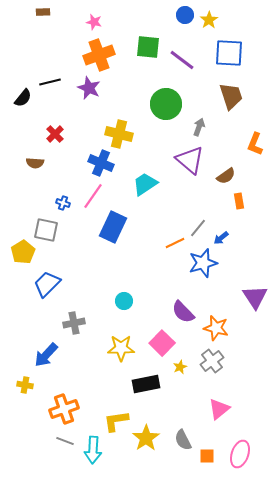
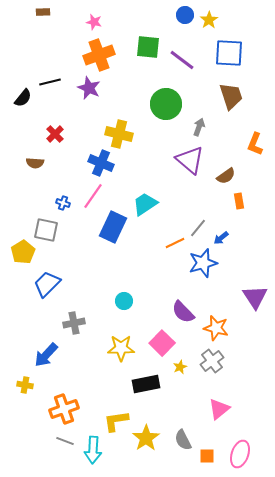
cyan trapezoid at (145, 184): moved 20 px down
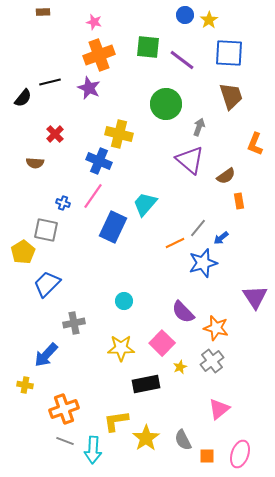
blue cross at (101, 163): moved 2 px left, 2 px up
cyan trapezoid at (145, 204): rotated 16 degrees counterclockwise
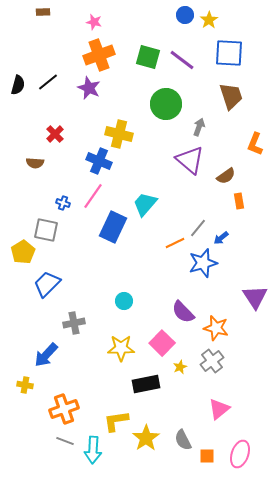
green square at (148, 47): moved 10 px down; rotated 10 degrees clockwise
black line at (50, 82): moved 2 px left; rotated 25 degrees counterclockwise
black semicircle at (23, 98): moved 5 px left, 13 px up; rotated 24 degrees counterclockwise
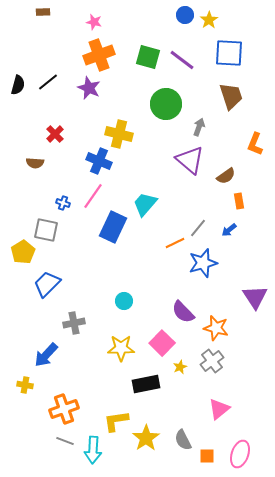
blue arrow at (221, 238): moved 8 px right, 8 px up
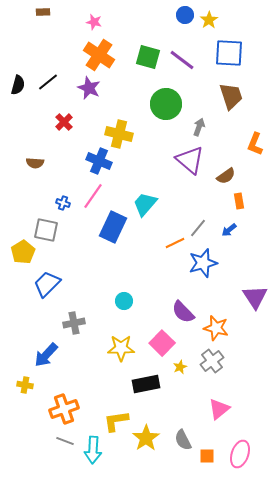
orange cross at (99, 55): rotated 36 degrees counterclockwise
red cross at (55, 134): moved 9 px right, 12 px up
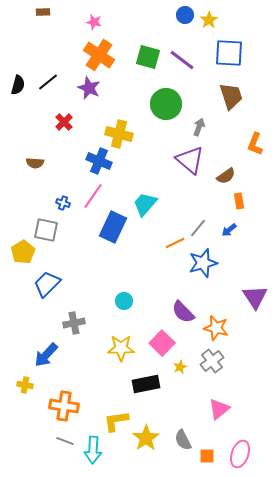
orange cross at (64, 409): moved 3 px up; rotated 28 degrees clockwise
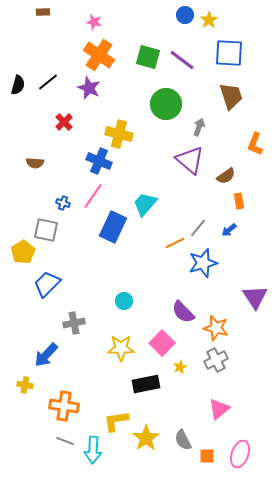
gray cross at (212, 361): moved 4 px right, 1 px up; rotated 10 degrees clockwise
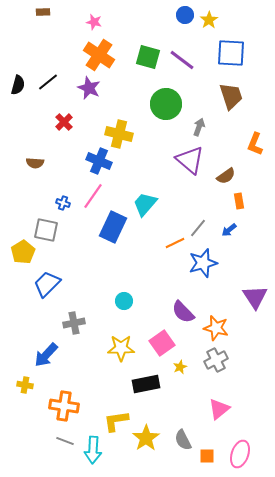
blue square at (229, 53): moved 2 px right
pink square at (162, 343): rotated 10 degrees clockwise
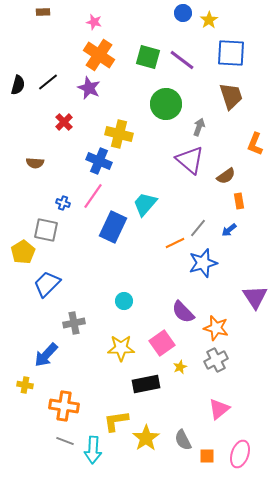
blue circle at (185, 15): moved 2 px left, 2 px up
